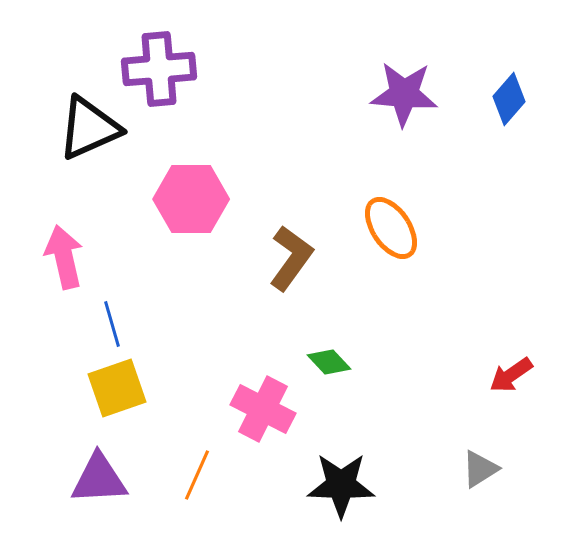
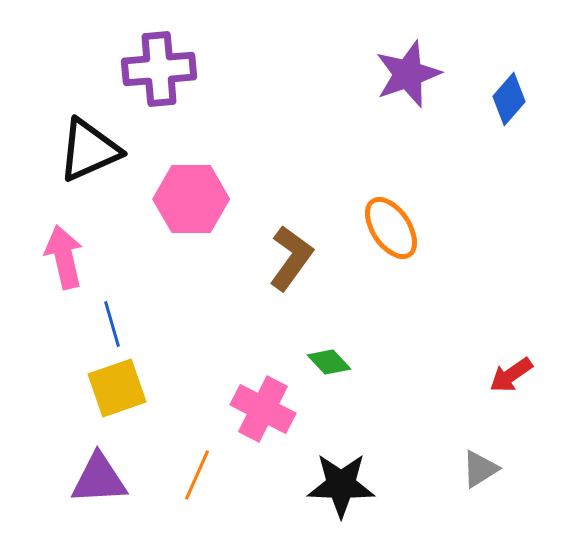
purple star: moved 4 px right, 20 px up; rotated 24 degrees counterclockwise
black triangle: moved 22 px down
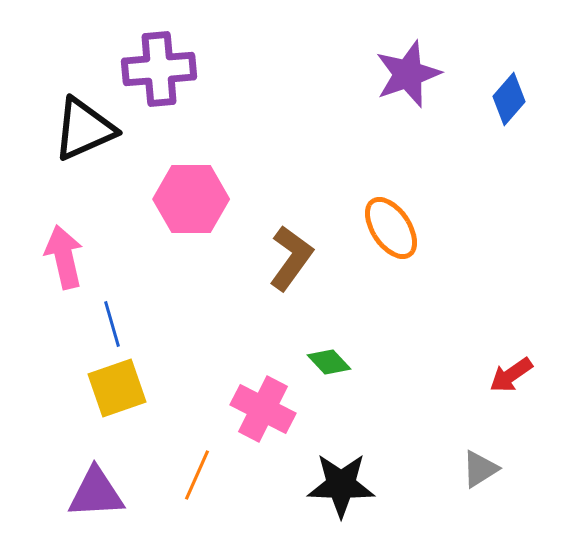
black triangle: moved 5 px left, 21 px up
purple triangle: moved 3 px left, 14 px down
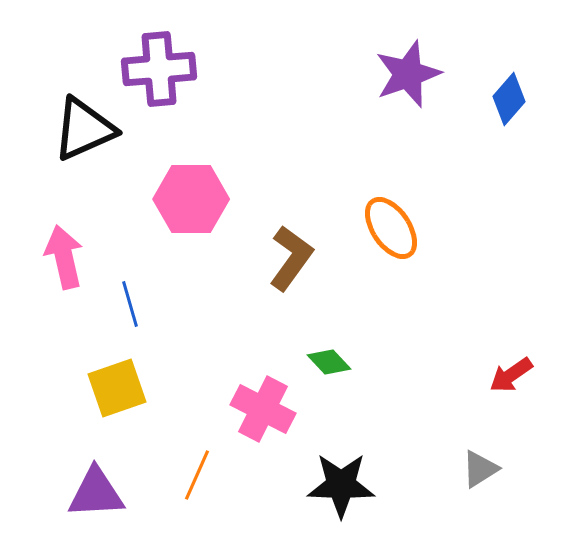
blue line: moved 18 px right, 20 px up
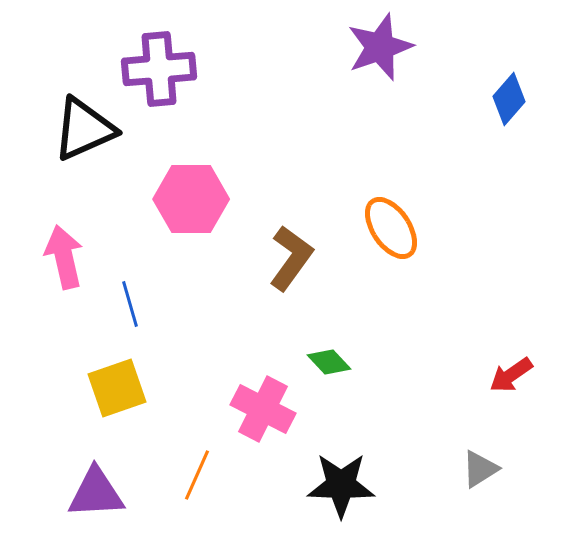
purple star: moved 28 px left, 27 px up
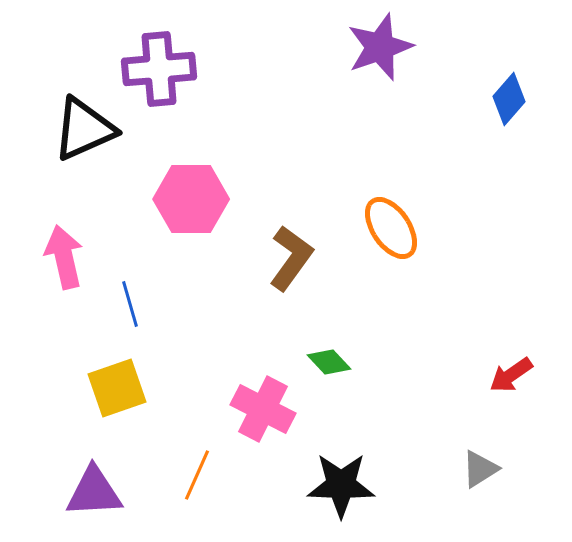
purple triangle: moved 2 px left, 1 px up
